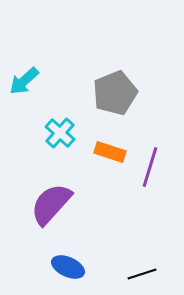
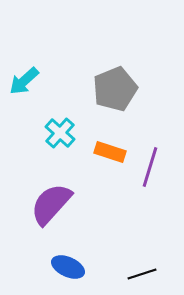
gray pentagon: moved 4 px up
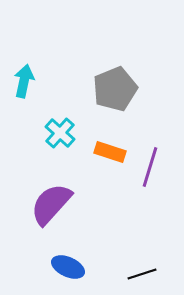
cyan arrow: rotated 144 degrees clockwise
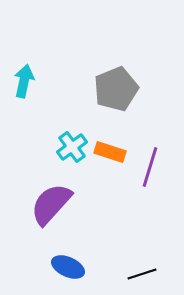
gray pentagon: moved 1 px right
cyan cross: moved 12 px right, 14 px down; rotated 12 degrees clockwise
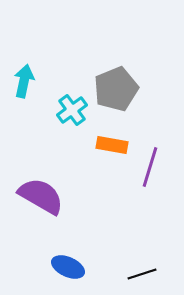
cyan cross: moved 37 px up
orange rectangle: moved 2 px right, 7 px up; rotated 8 degrees counterclockwise
purple semicircle: moved 10 px left, 8 px up; rotated 78 degrees clockwise
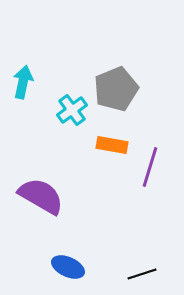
cyan arrow: moved 1 px left, 1 px down
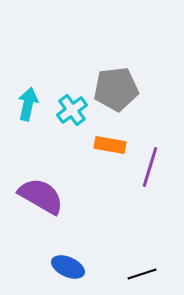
cyan arrow: moved 5 px right, 22 px down
gray pentagon: rotated 15 degrees clockwise
orange rectangle: moved 2 px left
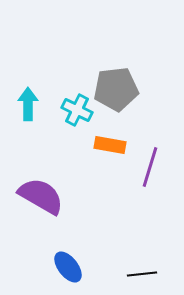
cyan arrow: rotated 12 degrees counterclockwise
cyan cross: moved 5 px right; rotated 28 degrees counterclockwise
blue ellipse: rotated 28 degrees clockwise
black line: rotated 12 degrees clockwise
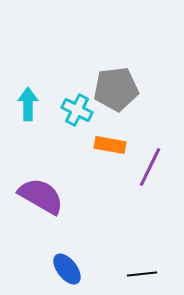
purple line: rotated 9 degrees clockwise
blue ellipse: moved 1 px left, 2 px down
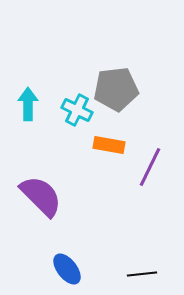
orange rectangle: moved 1 px left
purple semicircle: rotated 15 degrees clockwise
